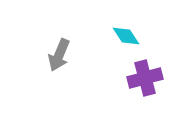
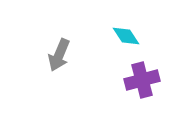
purple cross: moved 3 px left, 2 px down
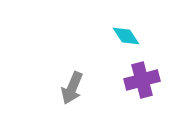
gray arrow: moved 13 px right, 33 px down
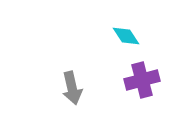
gray arrow: rotated 36 degrees counterclockwise
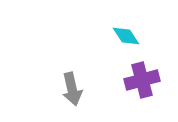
gray arrow: moved 1 px down
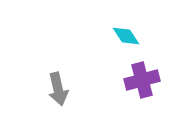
gray arrow: moved 14 px left
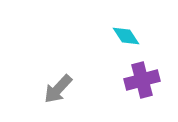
gray arrow: rotated 56 degrees clockwise
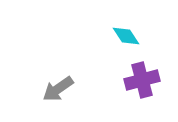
gray arrow: rotated 12 degrees clockwise
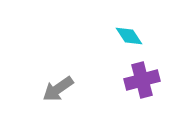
cyan diamond: moved 3 px right
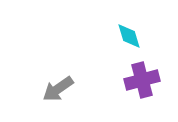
cyan diamond: rotated 16 degrees clockwise
